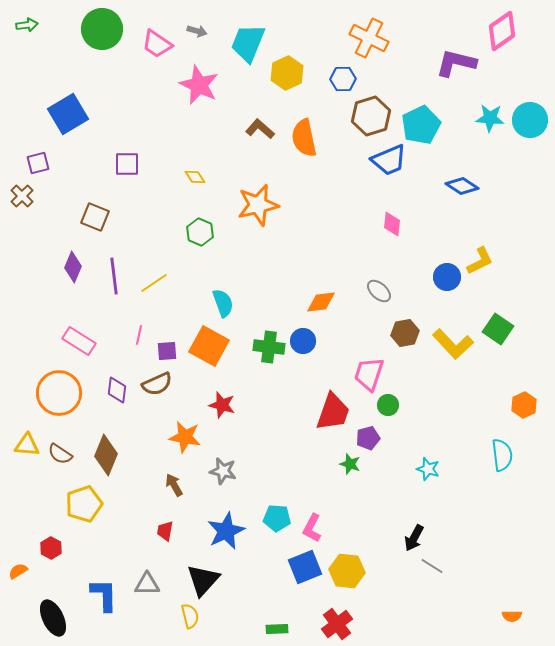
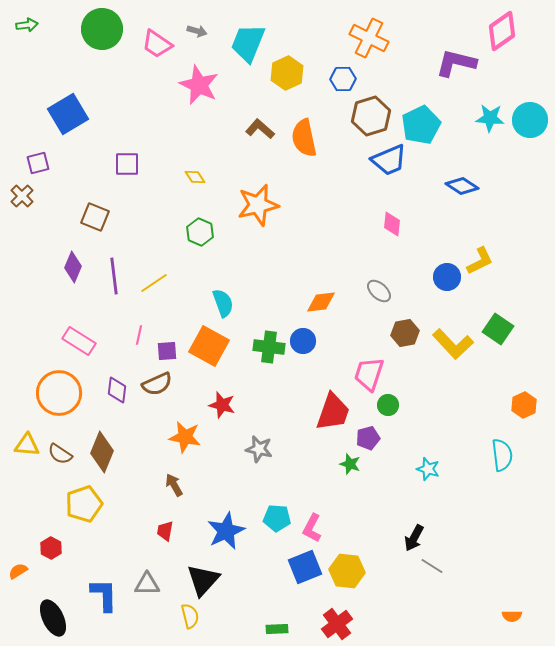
brown diamond at (106, 455): moved 4 px left, 3 px up
gray star at (223, 471): moved 36 px right, 22 px up
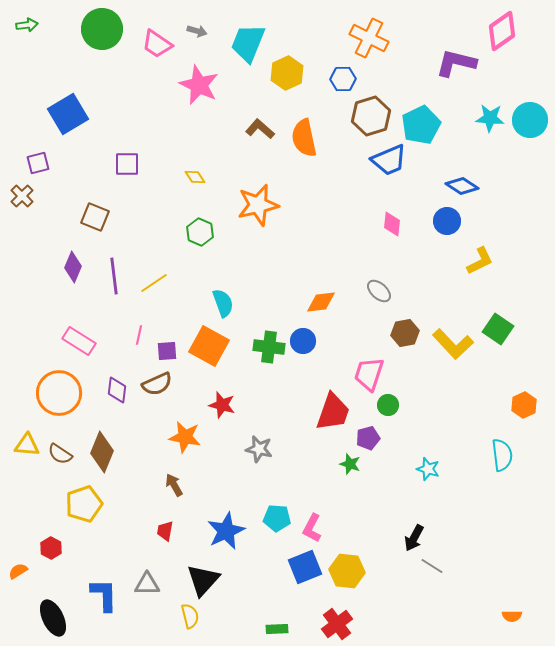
blue circle at (447, 277): moved 56 px up
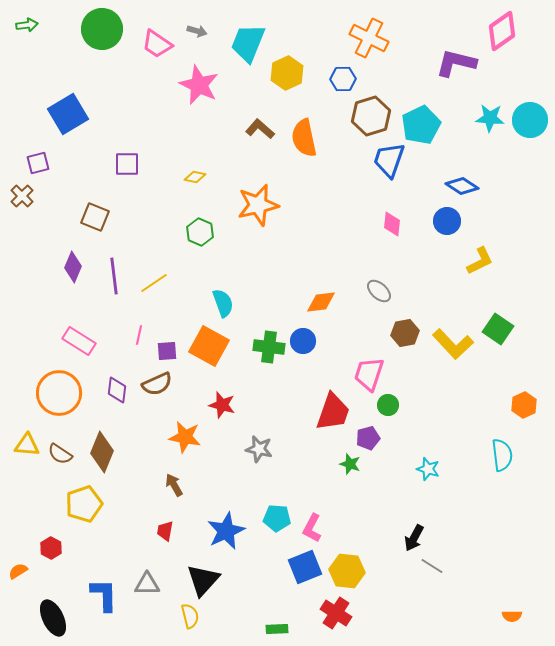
blue trapezoid at (389, 160): rotated 132 degrees clockwise
yellow diamond at (195, 177): rotated 45 degrees counterclockwise
red cross at (337, 624): moved 1 px left, 11 px up; rotated 20 degrees counterclockwise
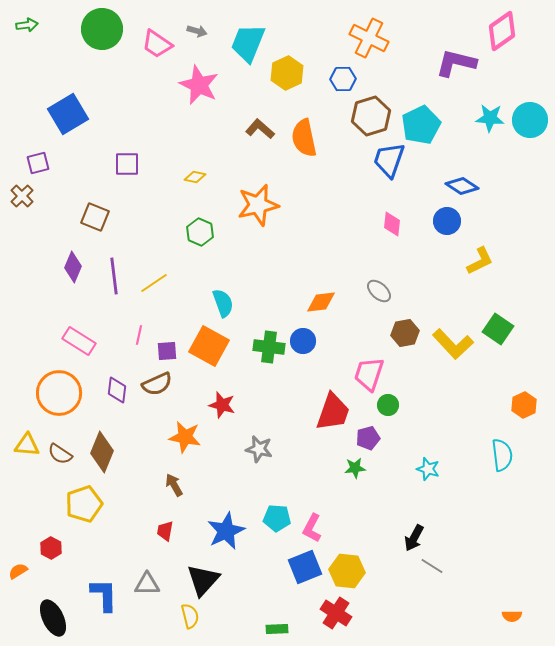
green star at (350, 464): moved 5 px right, 4 px down; rotated 25 degrees counterclockwise
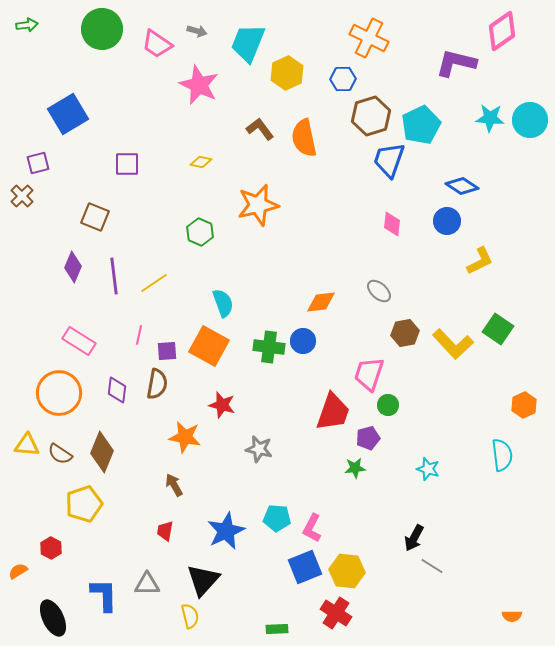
brown L-shape at (260, 129): rotated 12 degrees clockwise
yellow diamond at (195, 177): moved 6 px right, 15 px up
brown semicircle at (157, 384): rotated 56 degrees counterclockwise
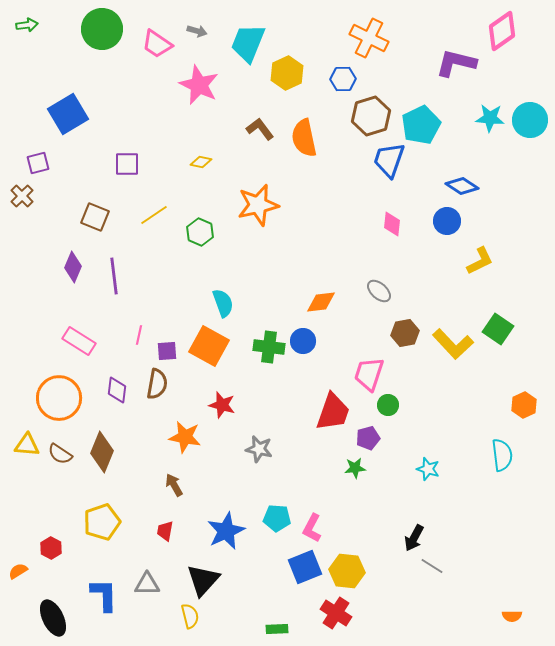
yellow line at (154, 283): moved 68 px up
orange circle at (59, 393): moved 5 px down
yellow pentagon at (84, 504): moved 18 px right, 18 px down
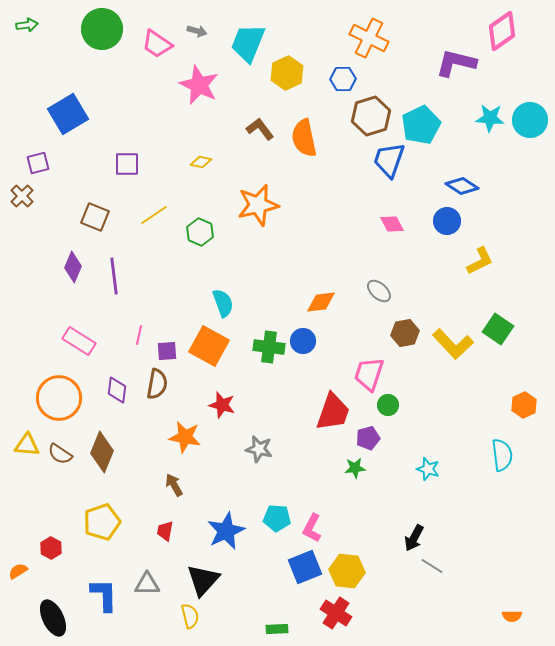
pink diamond at (392, 224): rotated 35 degrees counterclockwise
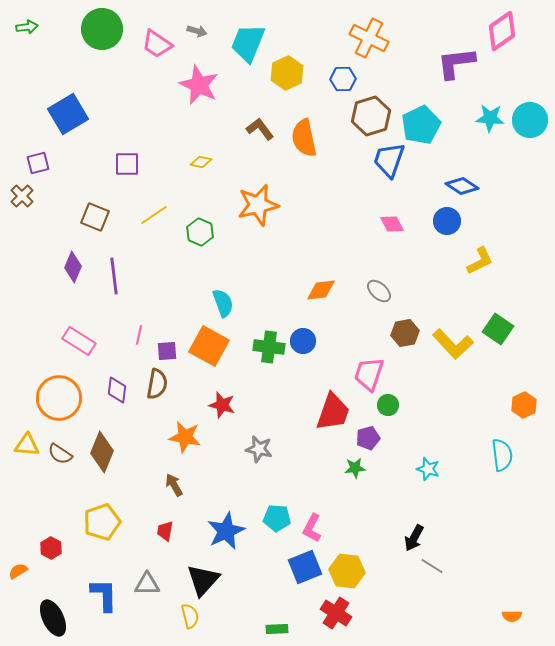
green arrow at (27, 25): moved 2 px down
purple L-shape at (456, 63): rotated 21 degrees counterclockwise
orange diamond at (321, 302): moved 12 px up
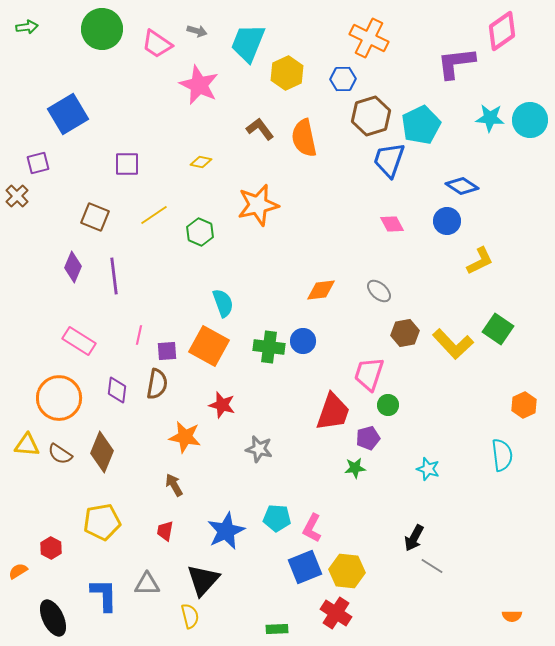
brown cross at (22, 196): moved 5 px left
yellow pentagon at (102, 522): rotated 9 degrees clockwise
